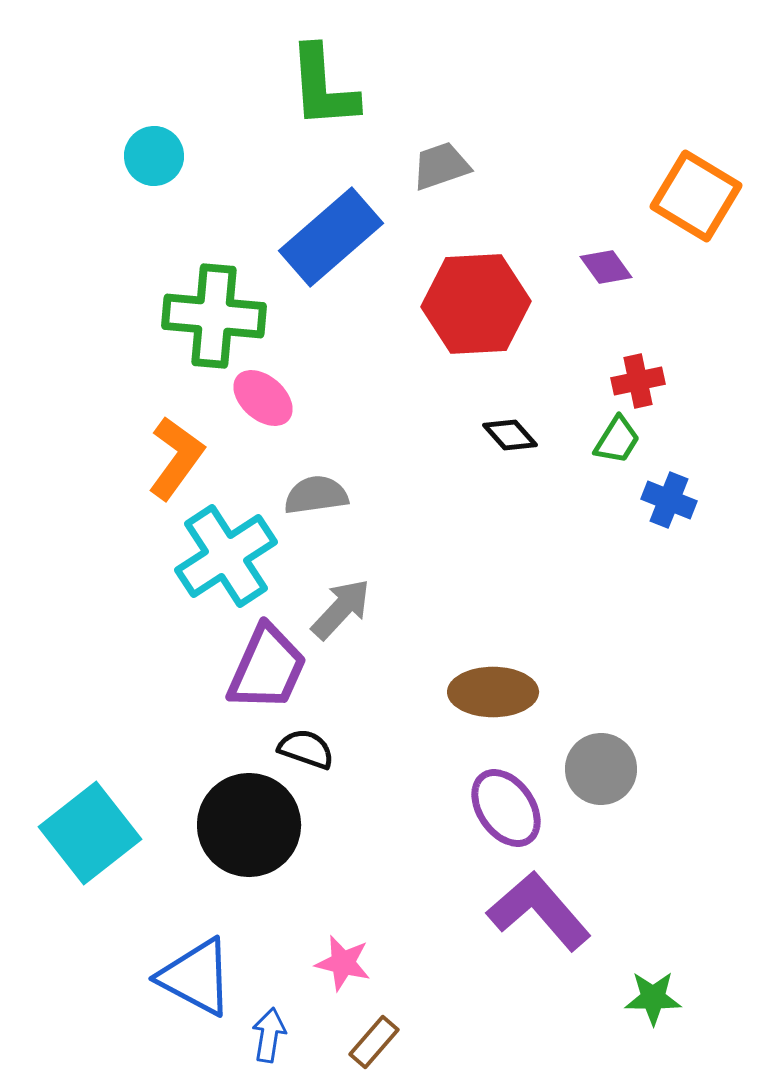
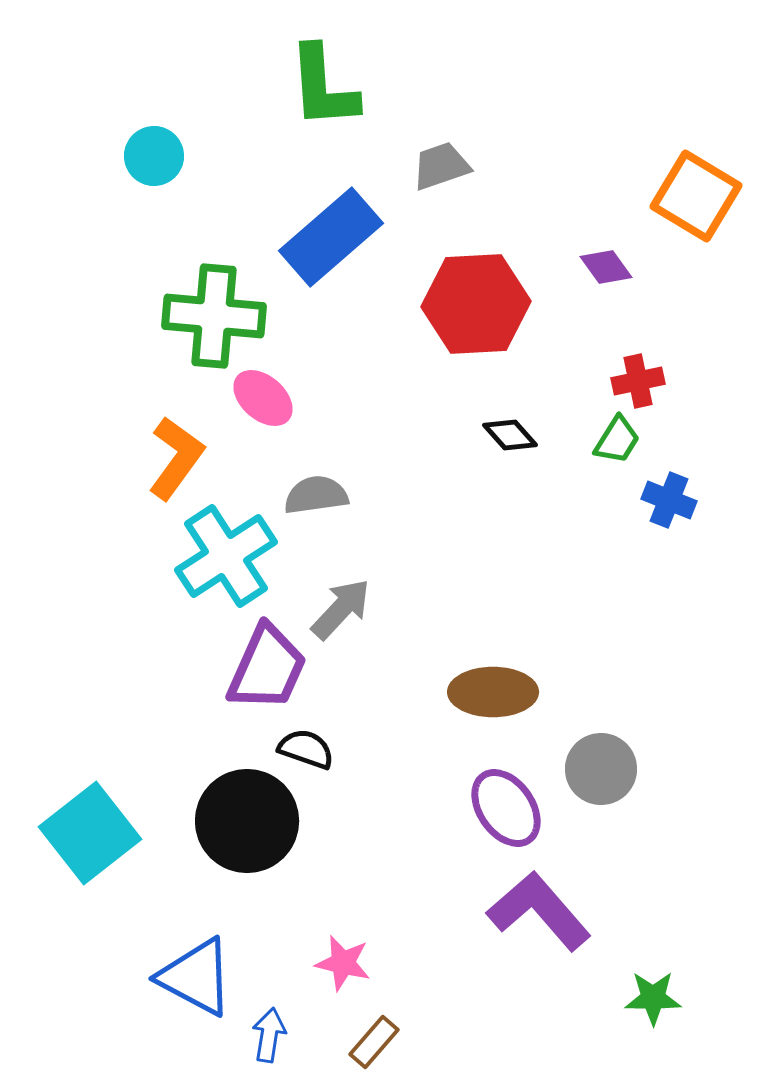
black circle: moved 2 px left, 4 px up
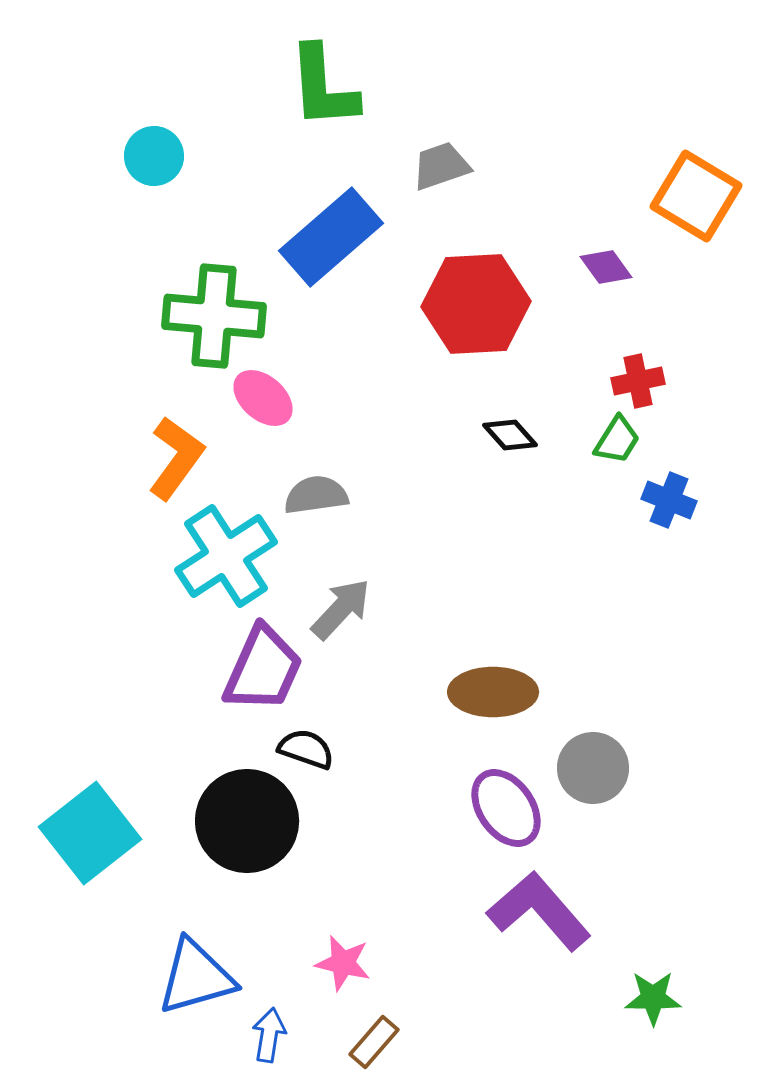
purple trapezoid: moved 4 px left, 1 px down
gray circle: moved 8 px left, 1 px up
blue triangle: rotated 44 degrees counterclockwise
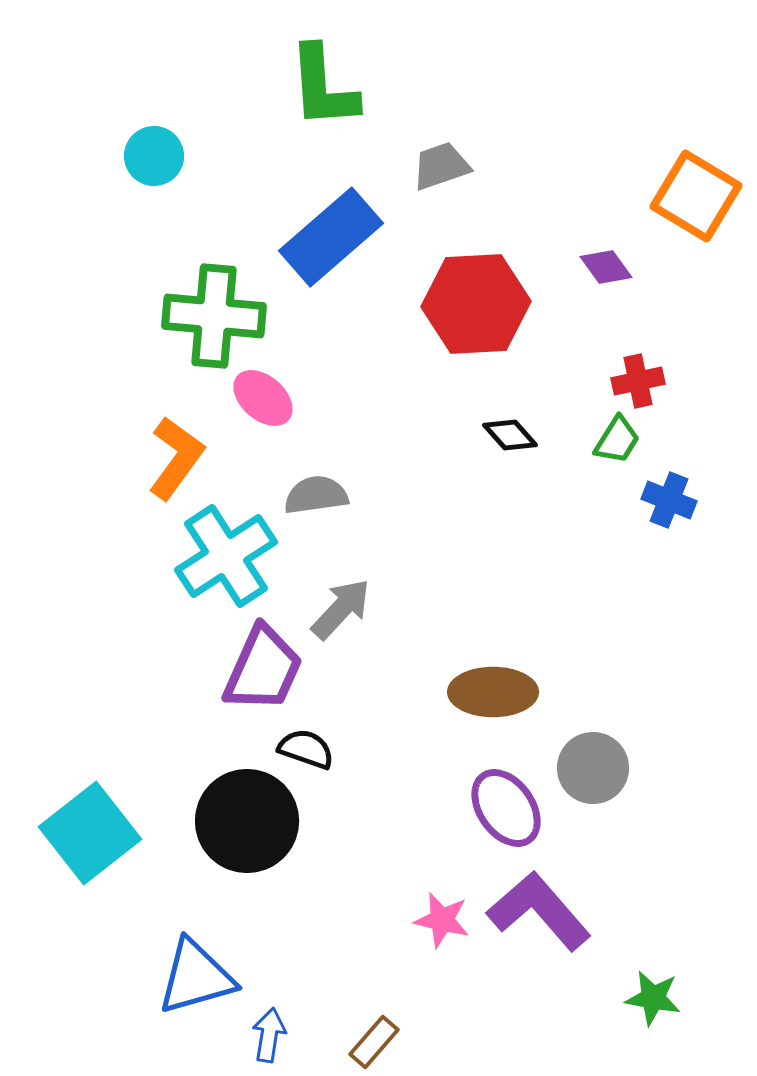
pink star: moved 99 px right, 43 px up
green star: rotated 10 degrees clockwise
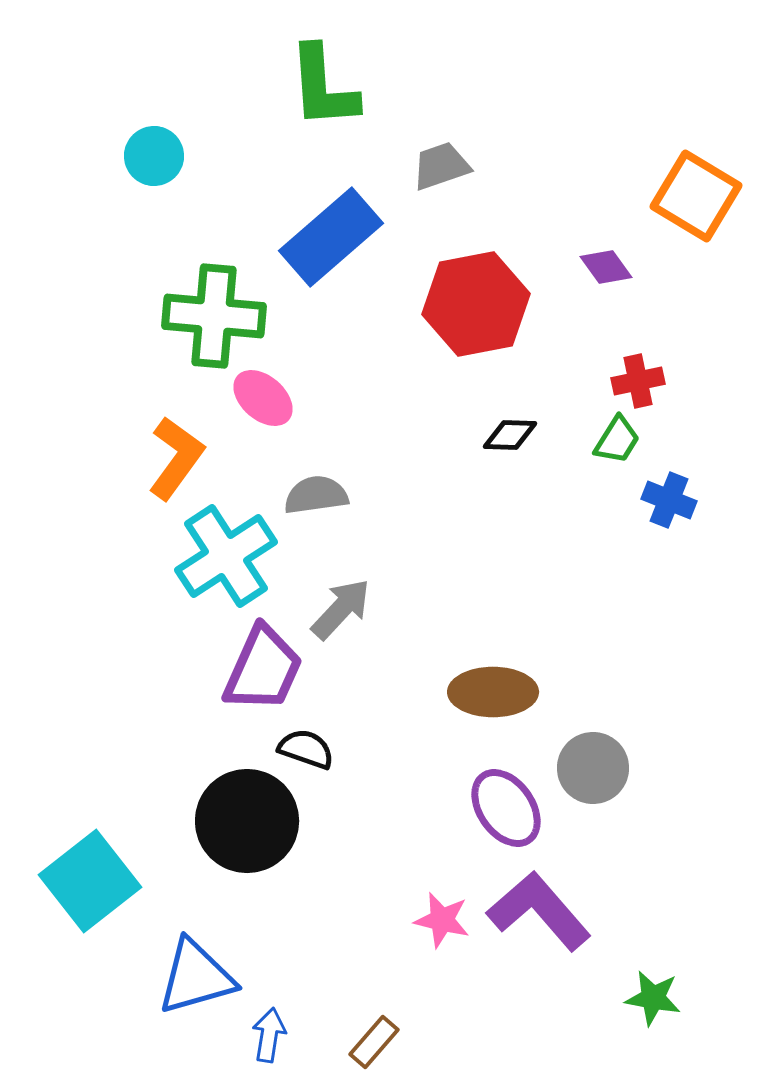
red hexagon: rotated 8 degrees counterclockwise
black diamond: rotated 46 degrees counterclockwise
cyan square: moved 48 px down
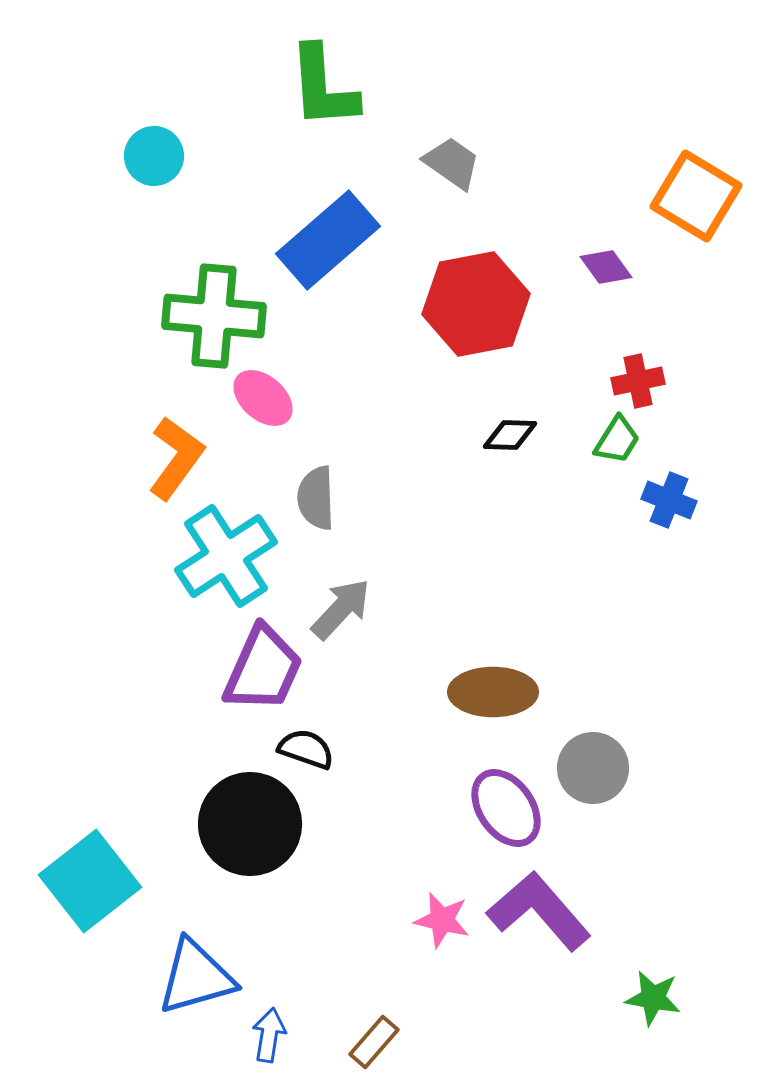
gray trapezoid: moved 11 px right, 3 px up; rotated 54 degrees clockwise
blue rectangle: moved 3 px left, 3 px down
gray semicircle: moved 3 px down; rotated 84 degrees counterclockwise
black circle: moved 3 px right, 3 px down
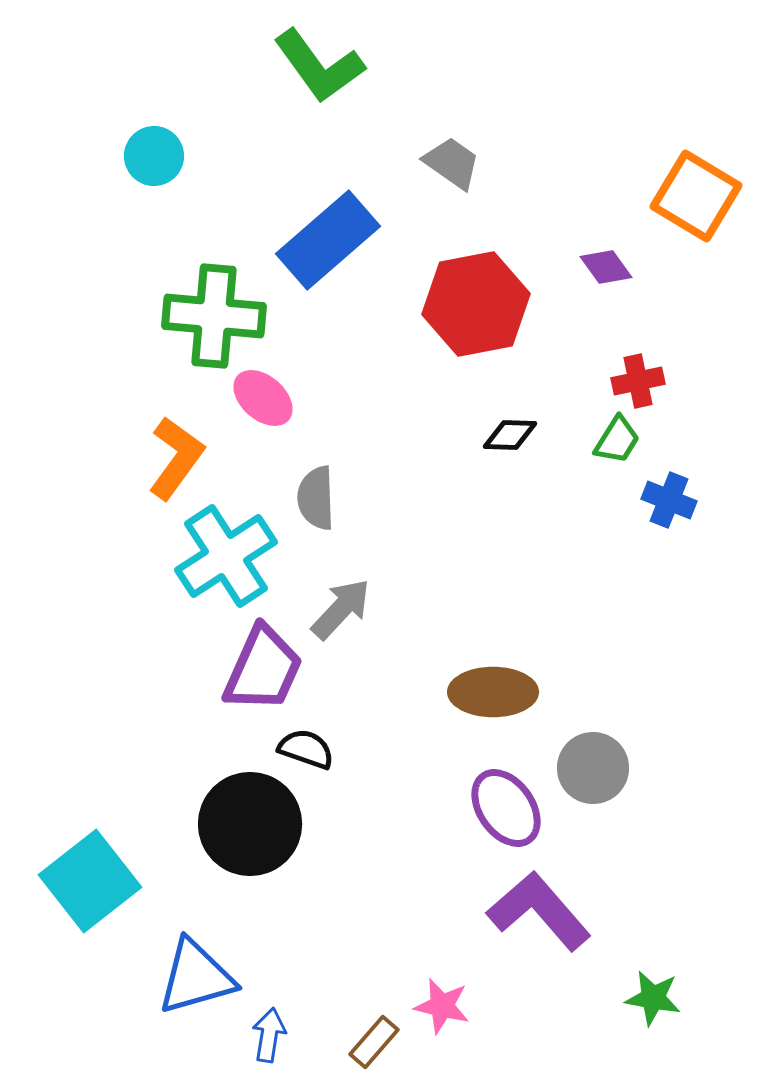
green L-shape: moved 4 px left, 21 px up; rotated 32 degrees counterclockwise
pink star: moved 86 px down
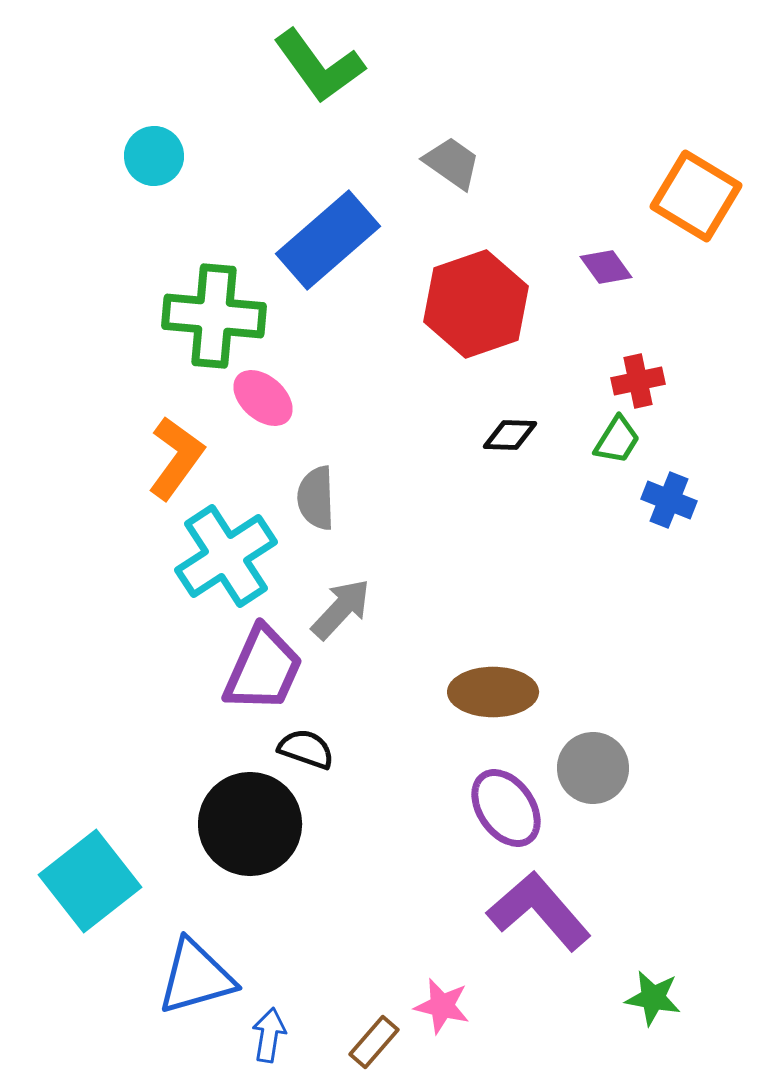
red hexagon: rotated 8 degrees counterclockwise
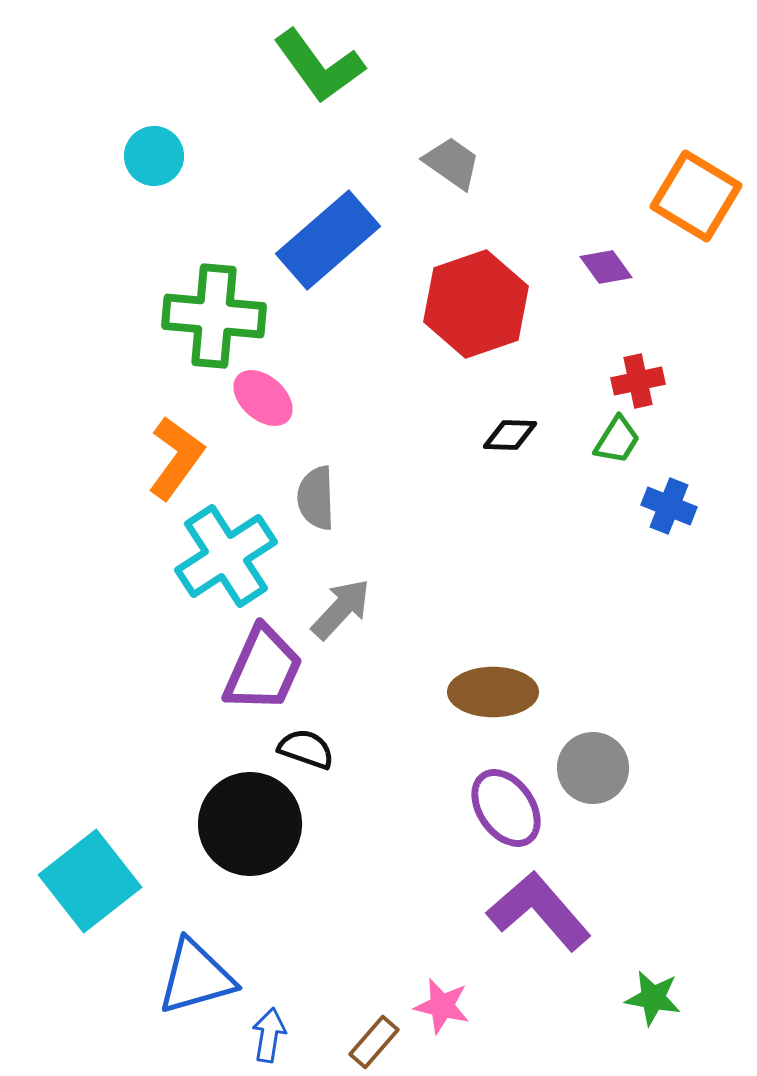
blue cross: moved 6 px down
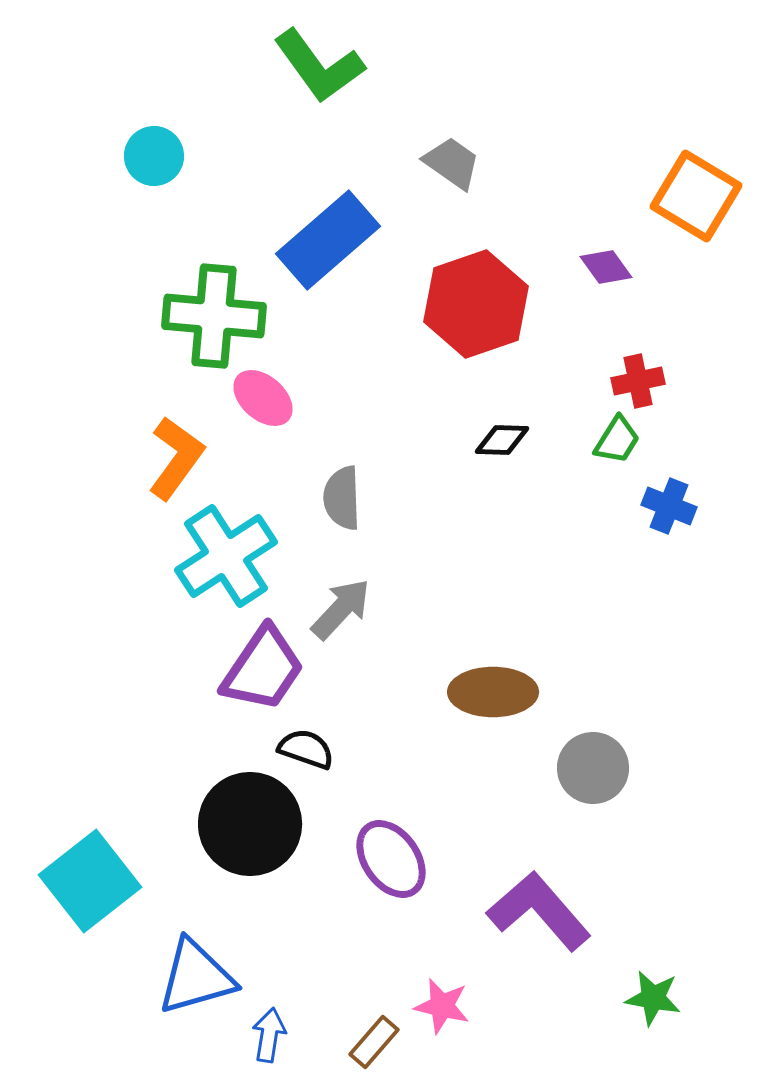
black diamond: moved 8 px left, 5 px down
gray semicircle: moved 26 px right
purple trapezoid: rotated 10 degrees clockwise
purple ellipse: moved 115 px left, 51 px down
